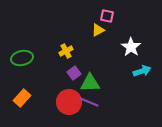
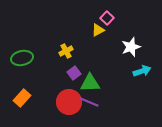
pink square: moved 2 px down; rotated 32 degrees clockwise
white star: rotated 18 degrees clockwise
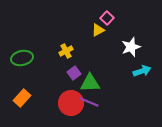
red circle: moved 2 px right, 1 px down
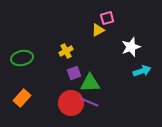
pink square: rotated 32 degrees clockwise
purple square: rotated 16 degrees clockwise
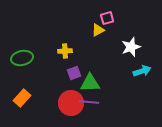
yellow cross: moved 1 px left; rotated 24 degrees clockwise
purple line: rotated 18 degrees counterclockwise
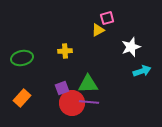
purple square: moved 12 px left, 15 px down
green triangle: moved 2 px left, 1 px down
red circle: moved 1 px right
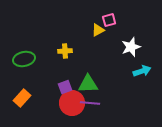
pink square: moved 2 px right, 2 px down
green ellipse: moved 2 px right, 1 px down
purple square: moved 3 px right, 1 px up
purple line: moved 1 px right, 1 px down
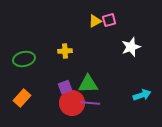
yellow triangle: moved 3 px left, 9 px up
cyan arrow: moved 24 px down
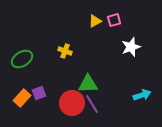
pink square: moved 5 px right
yellow cross: rotated 24 degrees clockwise
green ellipse: moved 2 px left; rotated 20 degrees counterclockwise
purple square: moved 26 px left, 6 px down
purple line: moved 2 px right, 1 px down; rotated 54 degrees clockwise
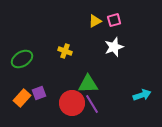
white star: moved 17 px left
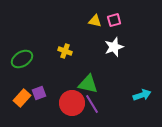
yellow triangle: rotated 40 degrees clockwise
green triangle: rotated 15 degrees clockwise
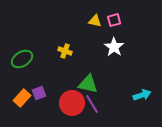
white star: rotated 18 degrees counterclockwise
